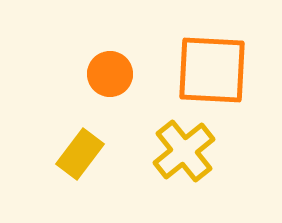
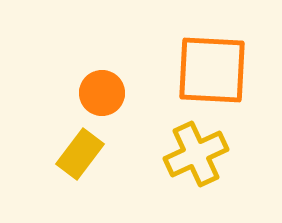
orange circle: moved 8 px left, 19 px down
yellow cross: moved 12 px right, 3 px down; rotated 14 degrees clockwise
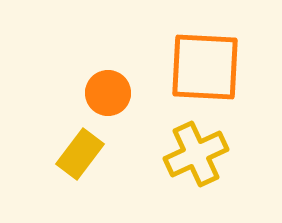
orange square: moved 7 px left, 3 px up
orange circle: moved 6 px right
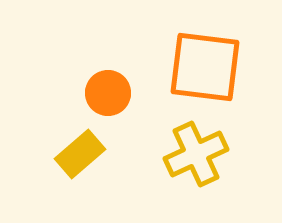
orange square: rotated 4 degrees clockwise
yellow rectangle: rotated 12 degrees clockwise
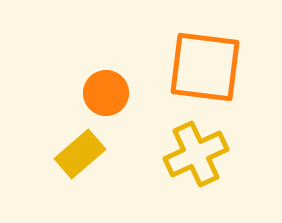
orange circle: moved 2 px left
